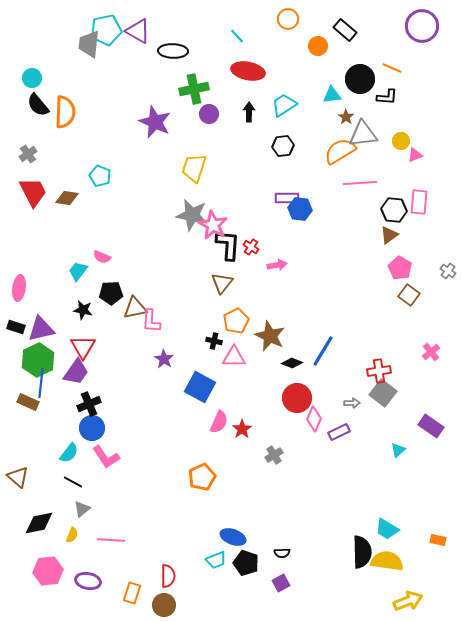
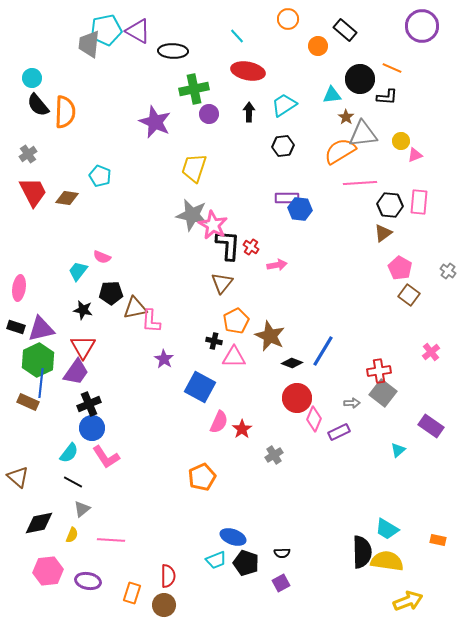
black hexagon at (394, 210): moved 4 px left, 5 px up
brown triangle at (389, 235): moved 6 px left, 2 px up
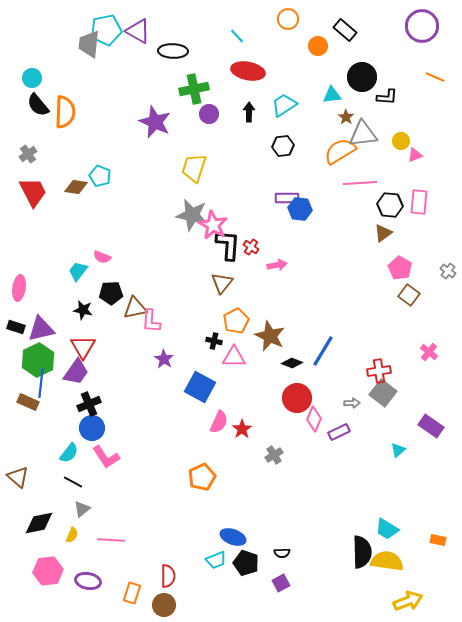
orange line at (392, 68): moved 43 px right, 9 px down
black circle at (360, 79): moved 2 px right, 2 px up
brown diamond at (67, 198): moved 9 px right, 11 px up
pink cross at (431, 352): moved 2 px left; rotated 12 degrees counterclockwise
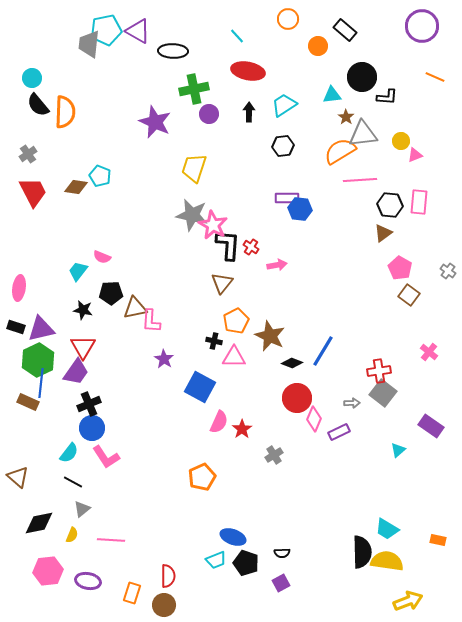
pink line at (360, 183): moved 3 px up
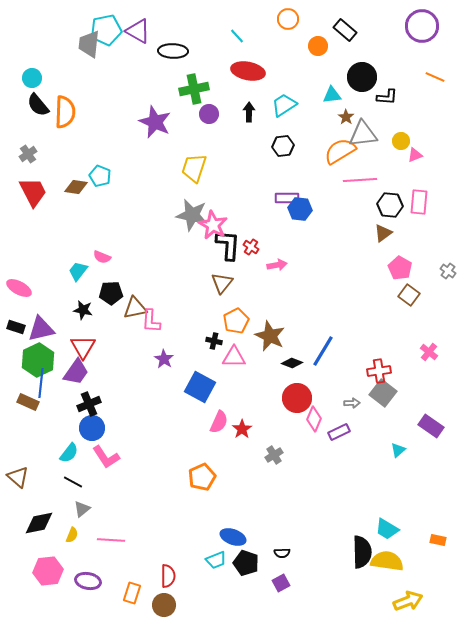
pink ellipse at (19, 288): rotated 70 degrees counterclockwise
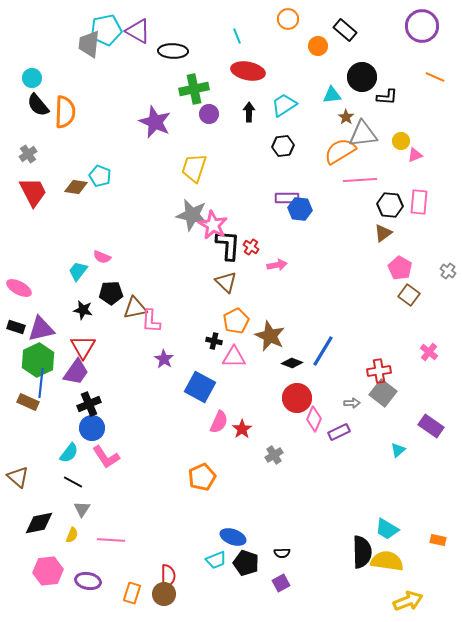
cyan line at (237, 36): rotated 21 degrees clockwise
brown triangle at (222, 283): moved 4 px right, 1 px up; rotated 25 degrees counterclockwise
gray triangle at (82, 509): rotated 18 degrees counterclockwise
brown circle at (164, 605): moved 11 px up
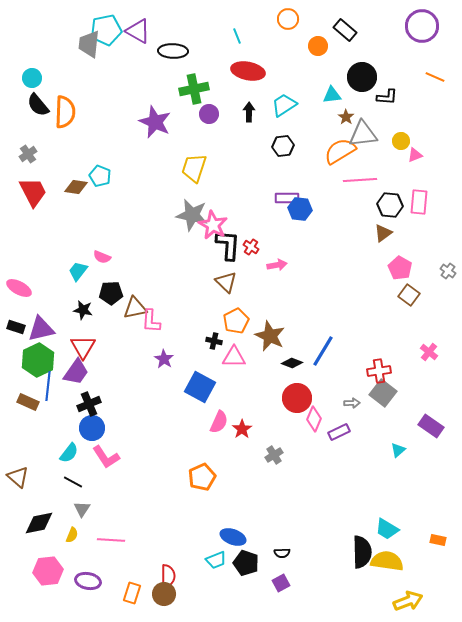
blue line at (41, 383): moved 7 px right, 3 px down
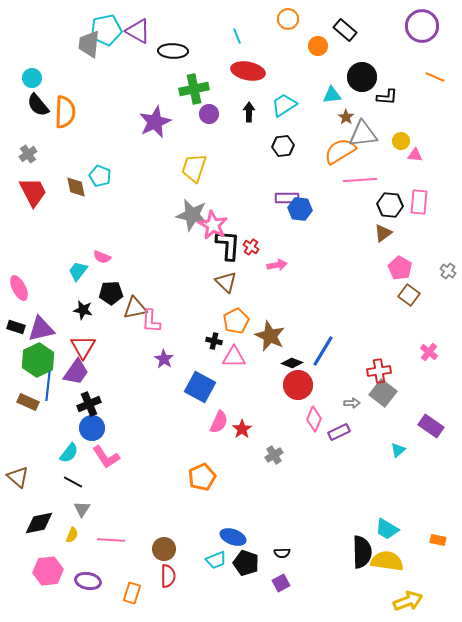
purple star at (155, 122): rotated 24 degrees clockwise
pink triangle at (415, 155): rotated 28 degrees clockwise
brown diamond at (76, 187): rotated 70 degrees clockwise
pink ellipse at (19, 288): rotated 35 degrees clockwise
red circle at (297, 398): moved 1 px right, 13 px up
brown circle at (164, 594): moved 45 px up
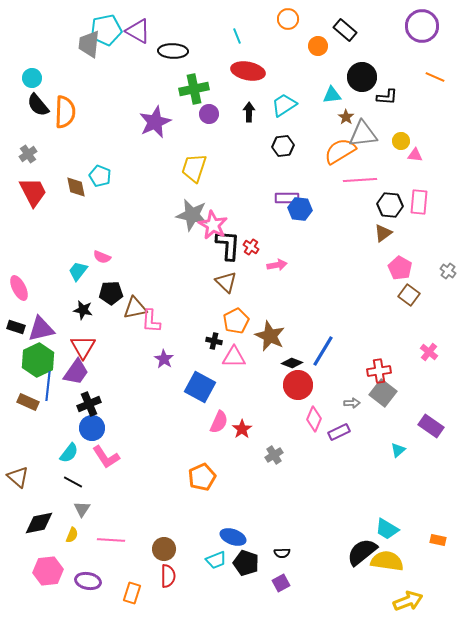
black semicircle at (362, 552): rotated 128 degrees counterclockwise
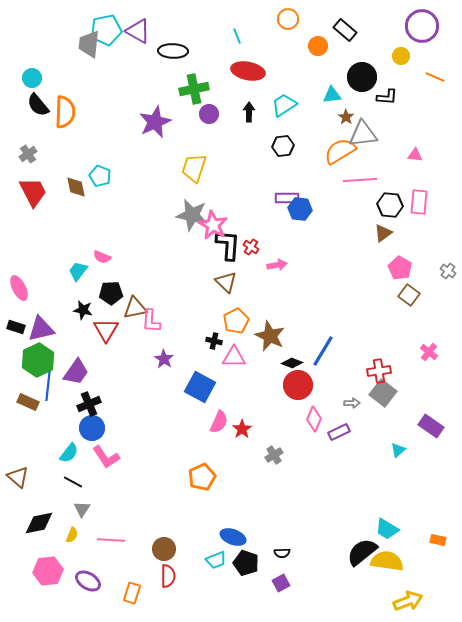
yellow circle at (401, 141): moved 85 px up
red triangle at (83, 347): moved 23 px right, 17 px up
purple ellipse at (88, 581): rotated 20 degrees clockwise
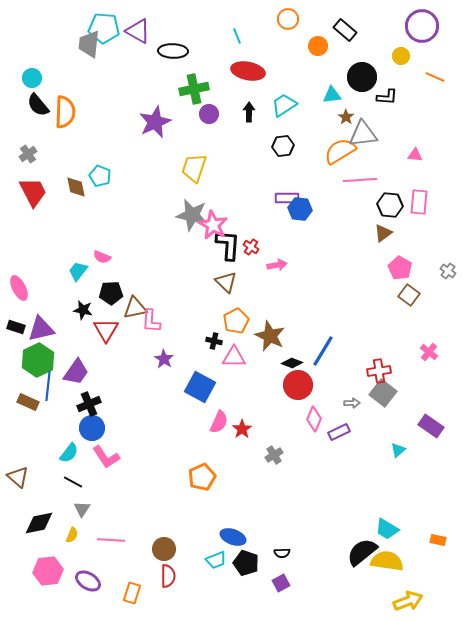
cyan pentagon at (106, 30): moved 2 px left, 2 px up; rotated 16 degrees clockwise
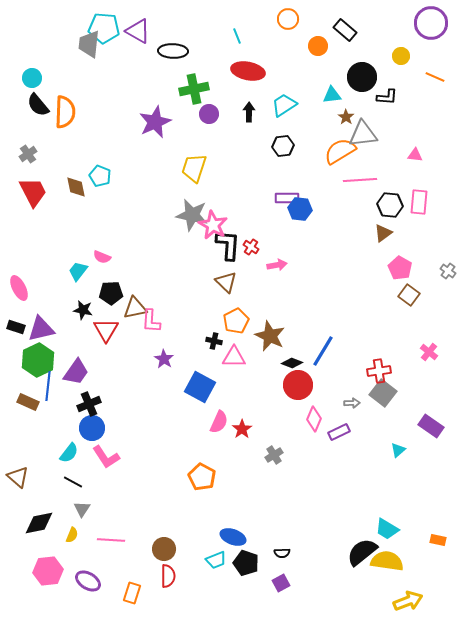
purple circle at (422, 26): moved 9 px right, 3 px up
orange pentagon at (202, 477): rotated 20 degrees counterclockwise
